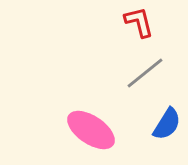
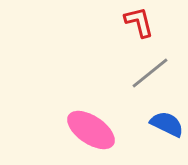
gray line: moved 5 px right
blue semicircle: rotated 96 degrees counterclockwise
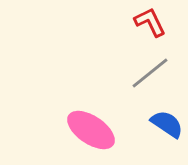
red L-shape: moved 11 px right; rotated 12 degrees counterclockwise
blue semicircle: rotated 8 degrees clockwise
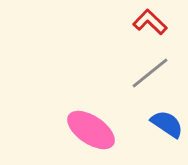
red L-shape: rotated 20 degrees counterclockwise
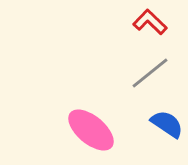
pink ellipse: rotated 6 degrees clockwise
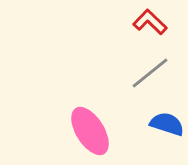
blue semicircle: rotated 16 degrees counterclockwise
pink ellipse: moved 1 px left, 1 px down; rotated 18 degrees clockwise
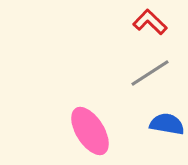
gray line: rotated 6 degrees clockwise
blue semicircle: rotated 8 degrees counterclockwise
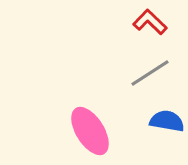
blue semicircle: moved 3 px up
